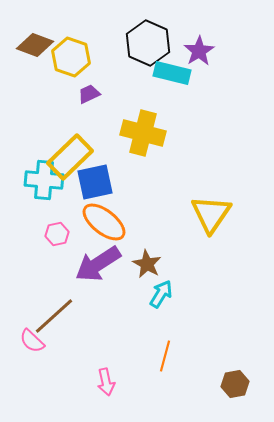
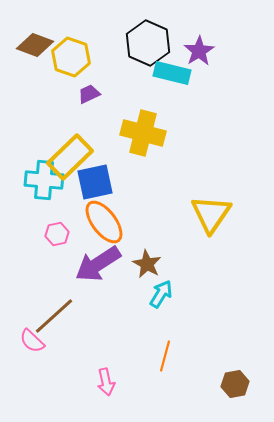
orange ellipse: rotated 15 degrees clockwise
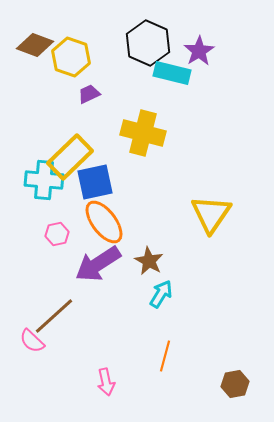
brown star: moved 2 px right, 3 px up
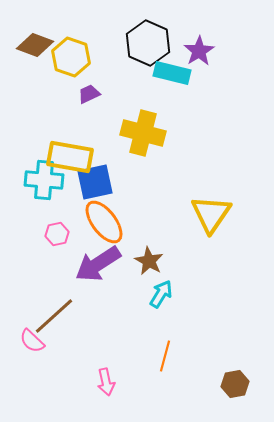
yellow rectangle: rotated 54 degrees clockwise
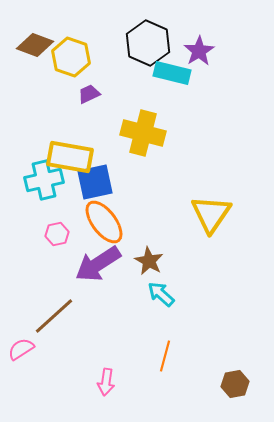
cyan cross: rotated 18 degrees counterclockwise
cyan arrow: rotated 80 degrees counterclockwise
pink semicircle: moved 11 px left, 8 px down; rotated 104 degrees clockwise
pink arrow: rotated 20 degrees clockwise
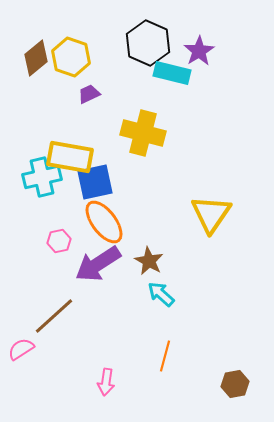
brown diamond: moved 1 px right, 13 px down; rotated 60 degrees counterclockwise
cyan cross: moved 2 px left, 3 px up
pink hexagon: moved 2 px right, 7 px down
